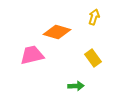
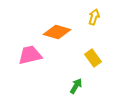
pink trapezoid: moved 2 px left
green arrow: rotated 56 degrees counterclockwise
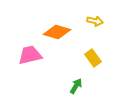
yellow arrow: moved 1 px right, 4 px down; rotated 84 degrees clockwise
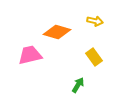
yellow rectangle: moved 1 px right, 1 px up
green arrow: moved 2 px right, 1 px up
